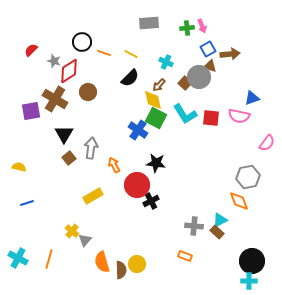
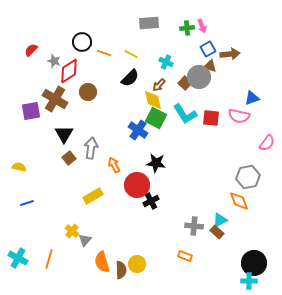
black circle at (252, 261): moved 2 px right, 2 px down
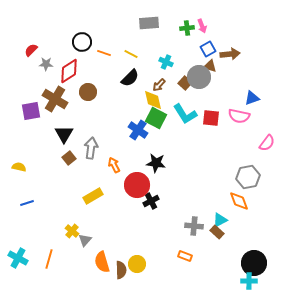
gray star at (54, 61): moved 8 px left, 3 px down; rotated 16 degrees counterclockwise
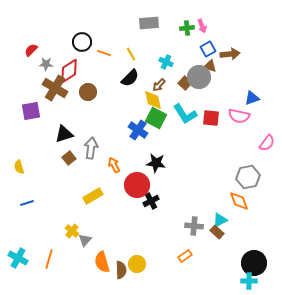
yellow line at (131, 54): rotated 32 degrees clockwise
brown cross at (55, 99): moved 11 px up
black triangle at (64, 134): rotated 42 degrees clockwise
yellow semicircle at (19, 167): rotated 120 degrees counterclockwise
orange rectangle at (185, 256): rotated 56 degrees counterclockwise
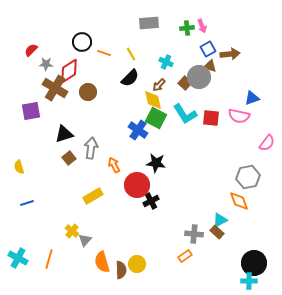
gray cross at (194, 226): moved 8 px down
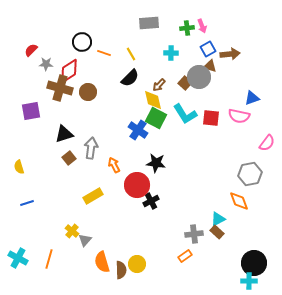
cyan cross at (166, 62): moved 5 px right, 9 px up; rotated 24 degrees counterclockwise
brown cross at (55, 88): moved 5 px right; rotated 15 degrees counterclockwise
gray hexagon at (248, 177): moved 2 px right, 3 px up
cyan triangle at (220, 220): moved 2 px left, 1 px up
gray cross at (194, 234): rotated 12 degrees counterclockwise
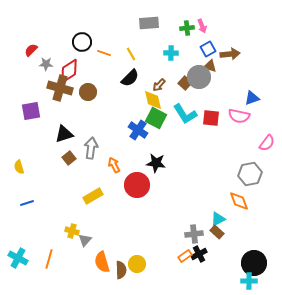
black cross at (151, 201): moved 48 px right, 53 px down
yellow cross at (72, 231): rotated 24 degrees counterclockwise
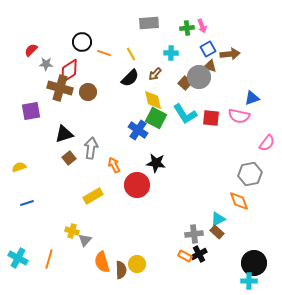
brown arrow at (159, 85): moved 4 px left, 11 px up
yellow semicircle at (19, 167): rotated 88 degrees clockwise
orange rectangle at (185, 256): rotated 64 degrees clockwise
